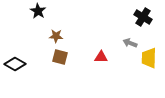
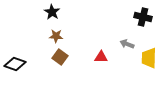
black star: moved 14 px right, 1 px down
black cross: rotated 18 degrees counterclockwise
gray arrow: moved 3 px left, 1 px down
brown square: rotated 21 degrees clockwise
black diamond: rotated 10 degrees counterclockwise
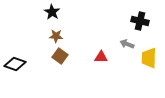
black cross: moved 3 px left, 4 px down
brown square: moved 1 px up
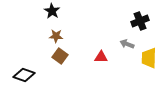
black star: moved 1 px up
black cross: rotated 36 degrees counterclockwise
black diamond: moved 9 px right, 11 px down
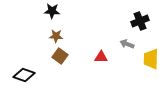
black star: rotated 28 degrees counterclockwise
yellow trapezoid: moved 2 px right, 1 px down
